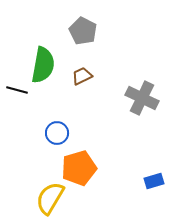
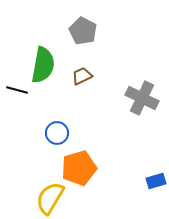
blue rectangle: moved 2 px right
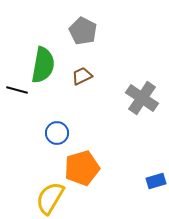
gray cross: rotated 8 degrees clockwise
orange pentagon: moved 3 px right
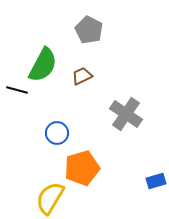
gray pentagon: moved 6 px right, 1 px up
green semicircle: rotated 18 degrees clockwise
gray cross: moved 16 px left, 16 px down
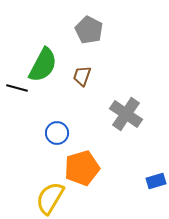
brown trapezoid: rotated 45 degrees counterclockwise
black line: moved 2 px up
